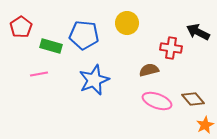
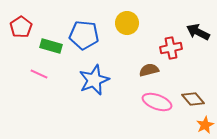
red cross: rotated 20 degrees counterclockwise
pink line: rotated 36 degrees clockwise
pink ellipse: moved 1 px down
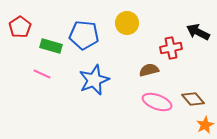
red pentagon: moved 1 px left
pink line: moved 3 px right
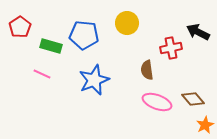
brown semicircle: moved 2 px left; rotated 84 degrees counterclockwise
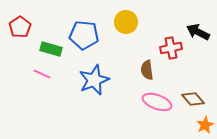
yellow circle: moved 1 px left, 1 px up
green rectangle: moved 3 px down
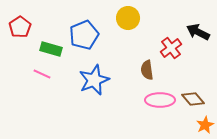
yellow circle: moved 2 px right, 4 px up
blue pentagon: rotated 28 degrees counterclockwise
red cross: rotated 25 degrees counterclockwise
pink ellipse: moved 3 px right, 2 px up; rotated 20 degrees counterclockwise
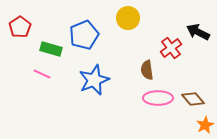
pink ellipse: moved 2 px left, 2 px up
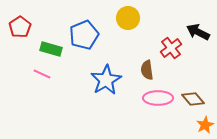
blue star: moved 12 px right; rotated 8 degrees counterclockwise
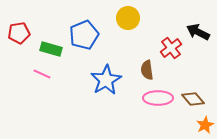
red pentagon: moved 1 px left, 6 px down; rotated 25 degrees clockwise
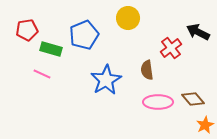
red pentagon: moved 8 px right, 3 px up
pink ellipse: moved 4 px down
